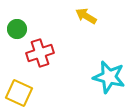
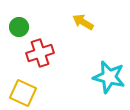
yellow arrow: moved 3 px left, 6 px down
green circle: moved 2 px right, 2 px up
yellow square: moved 4 px right
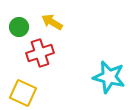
yellow arrow: moved 31 px left
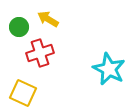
yellow arrow: moved 4 px left, 3 px up
cyan star: moved 8 px up; rotated 12 degrees clockwise
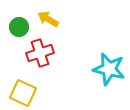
cyan star: rotated 12 degrees counterclockwise
